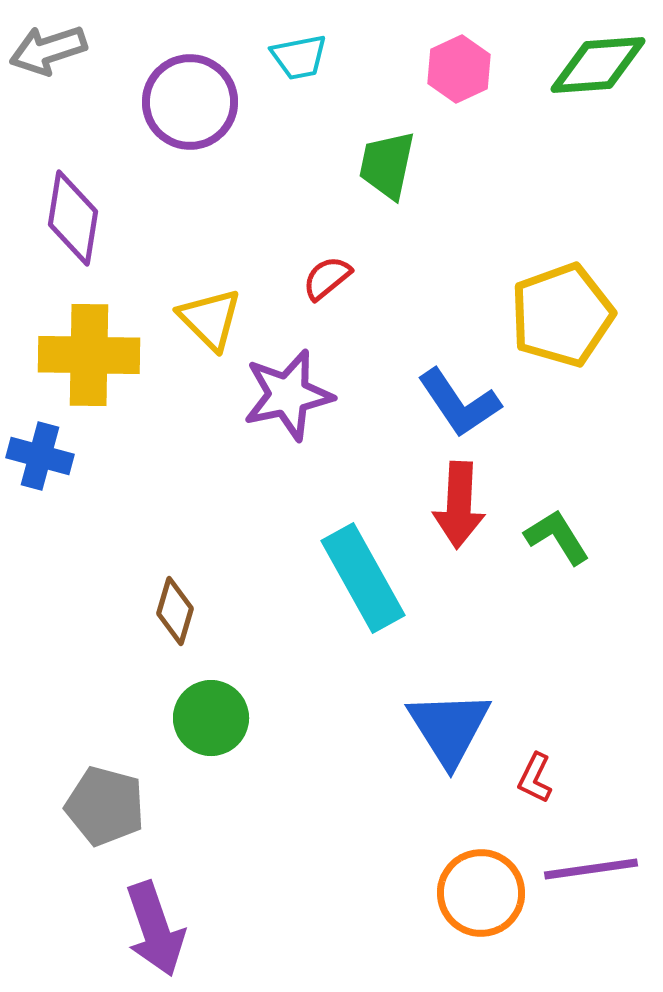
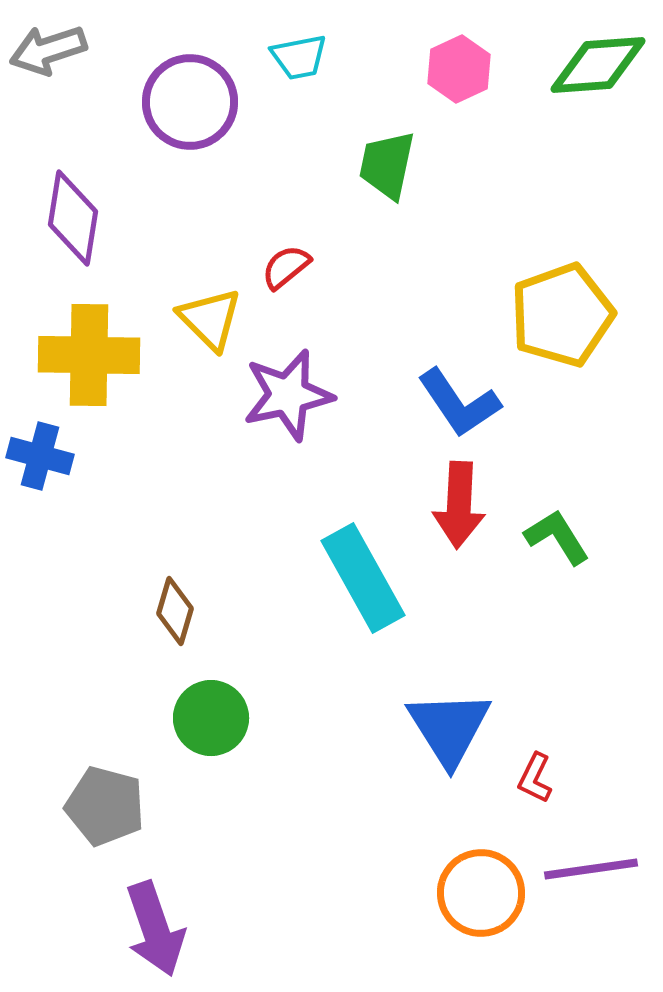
red semicircle: moved 41 px left, 11 px up
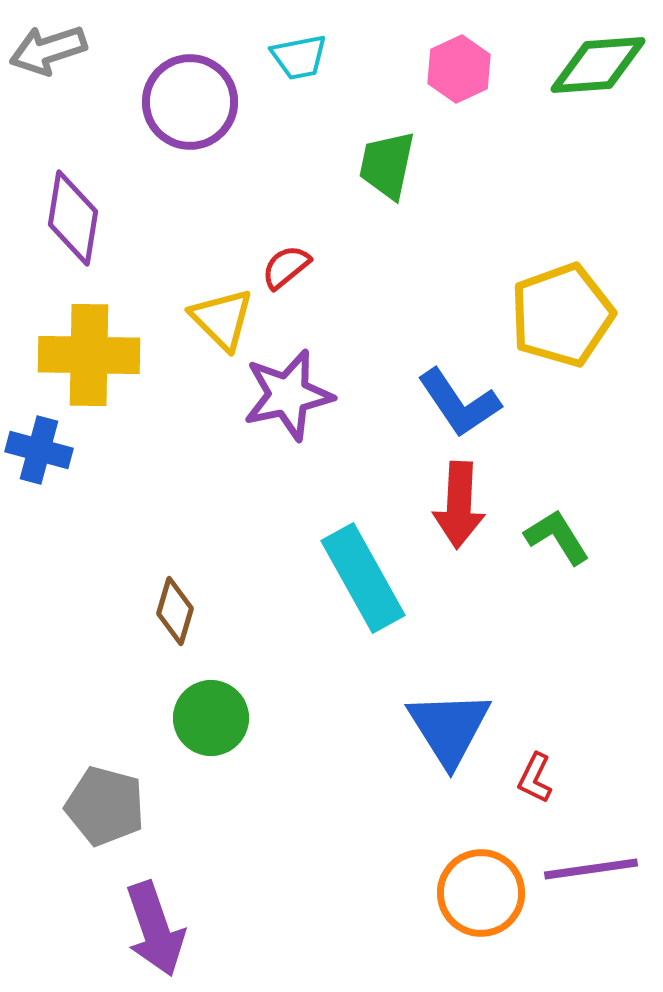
yellow triangle: moved 12 px right
blue cross: moved 1 px left, 6 px up
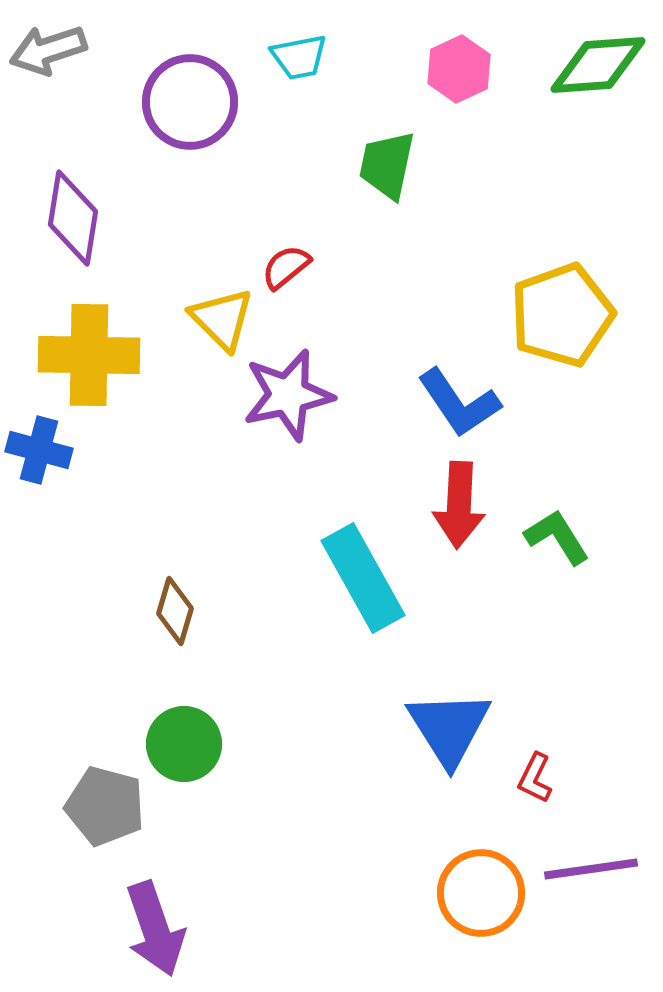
green circle: moved 27 px left, 26 px down
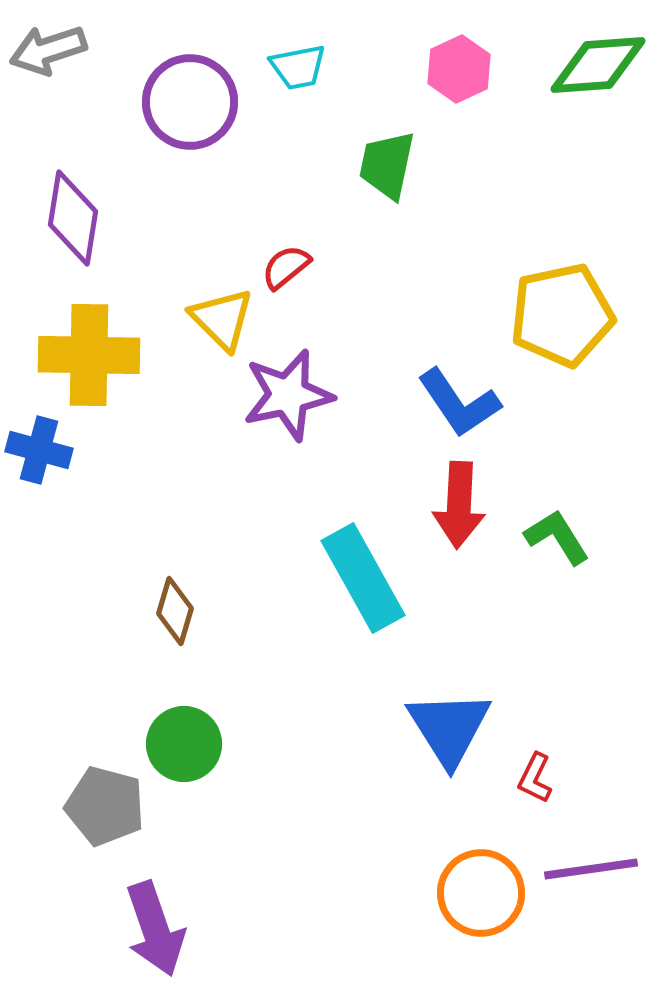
cyan trapezoid: moved 1 px left, 10 px down
yellow pentagon: rotated 8 degrees clockwise
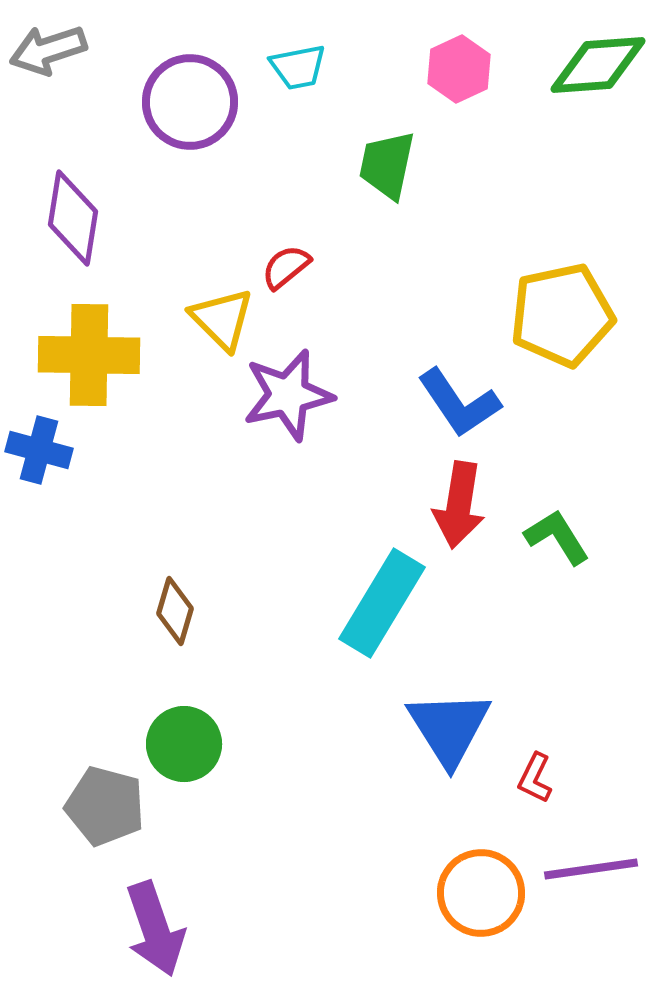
red arrow: rotated 6 degrees clockwise
cyan rectangle: moved 19 px right, 25 px down; rotated 60 degrees clockwise
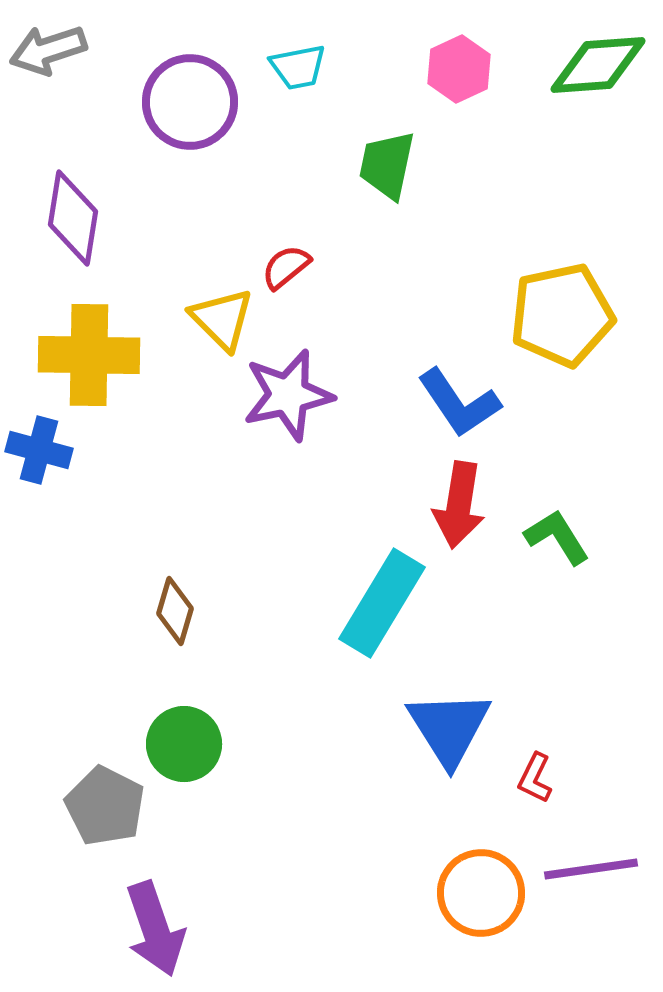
gray pentagon: rotated 12 degrees clockwise
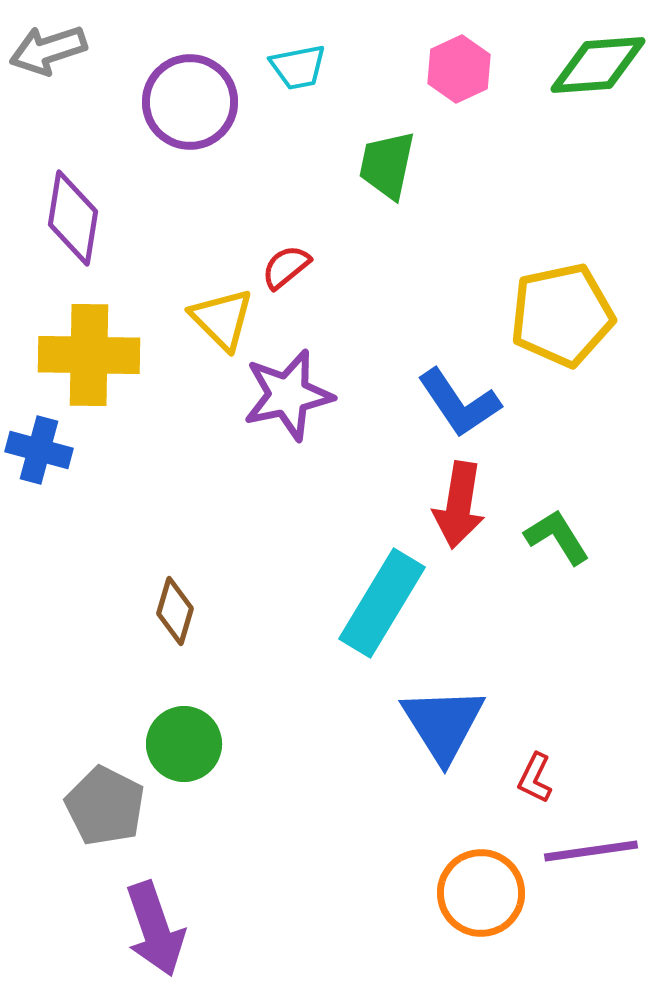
blue triangle: moved 6 px left, 4 px up
purple line: moved 18 px up
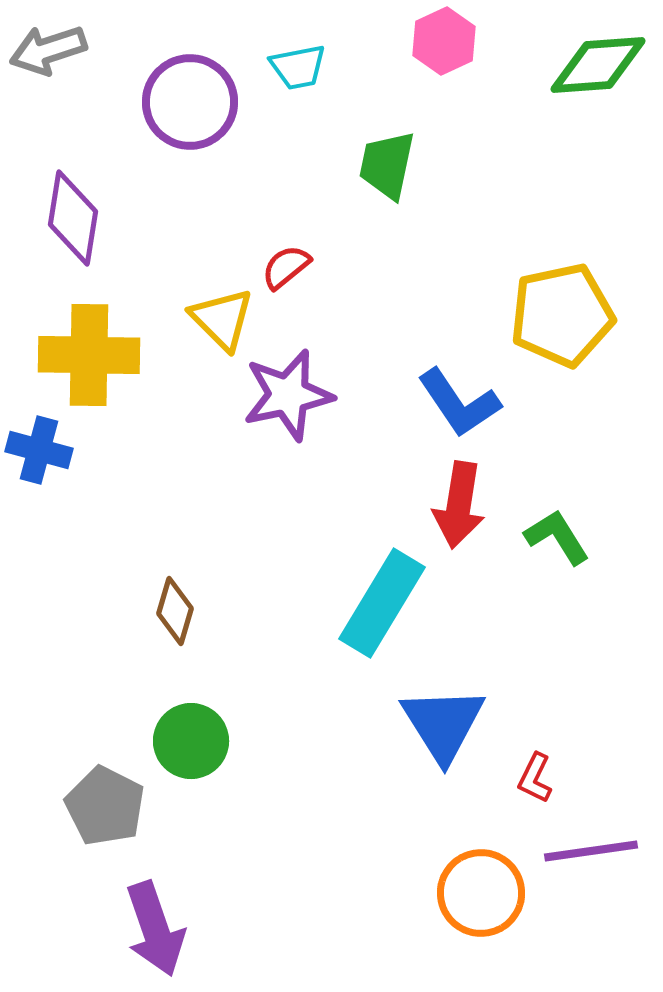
pink hexagon: moved 15 px left, 28 px up
green circle: moved 7 px right, 3 px up
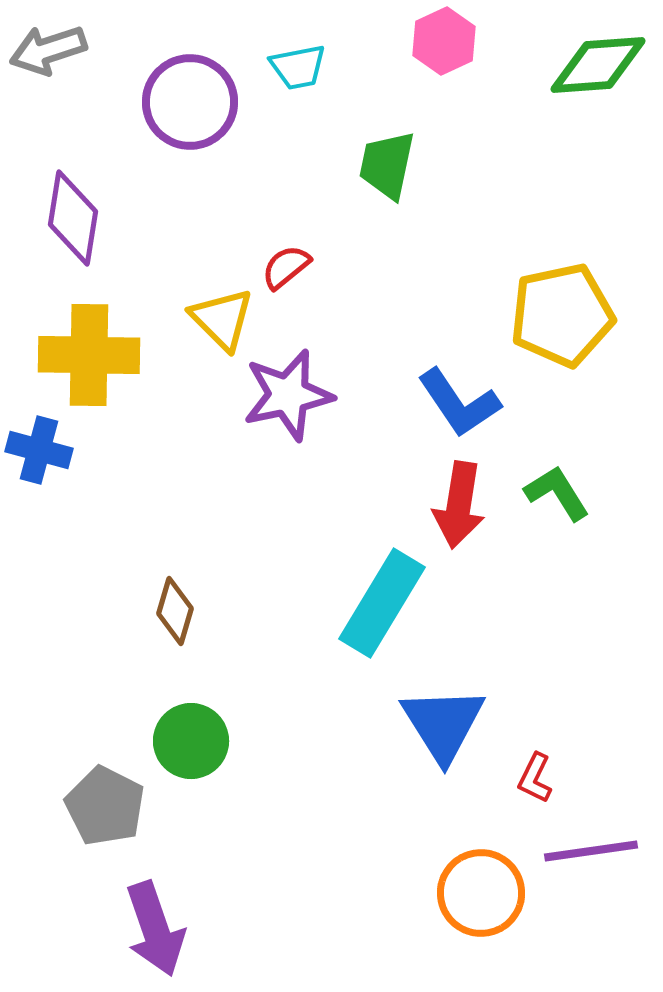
green L-shape: moved 44 px up
